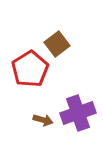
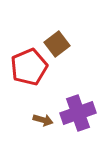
red pentagon: moved 1 px left, 2 px up; rotated 9 degrees clockwise
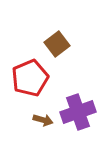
red pentagon: moved 1 px right, 11 px down
purple cross: moved 1 px up
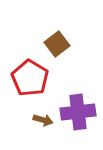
red pentagon: rotated 18 degrees counterclockwise
purple cross: rotated 12 degrees clockwise
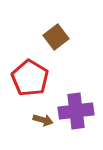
brown square: moved 1 px left, 7 px up
purple cross: moved 2 px left, 1 px up
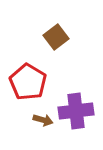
red pentagon: moved 2 px left, 4 px down
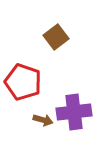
red pentagon: moved 5 px left; rotated 12 degrees counterclockwise
purple cross: moved 2 px left, 1 px down
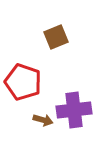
brown square: rotated 15 degrees clockwise
purple cross: moved 2 px up
